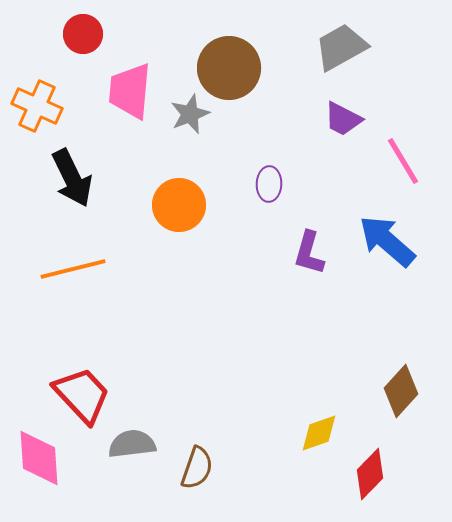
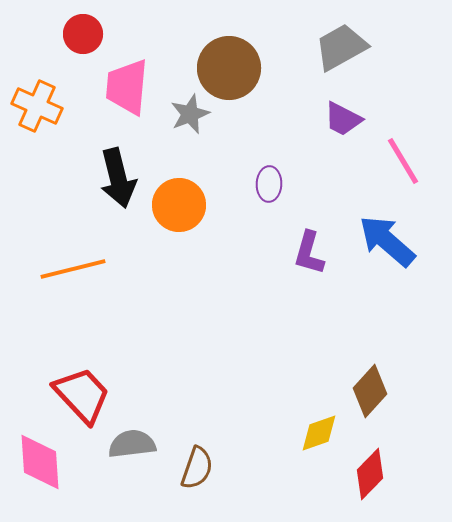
pink trapezoid: moved 3 px left, 4 px up
black arrow: moved 46 px right; rotated 12 degrees clockwise
brown diamond: moved 31 px left
pink diamond: moved 1 px right, 4 px down
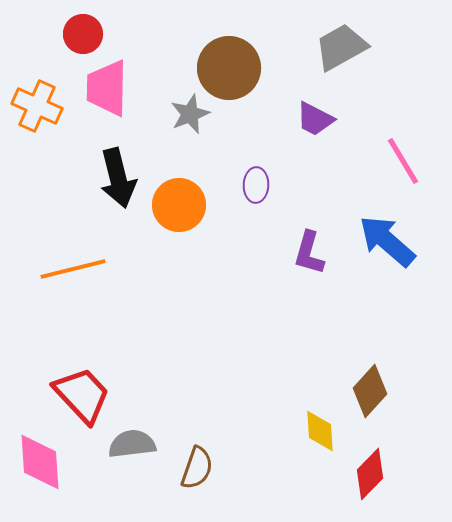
pink trapezoid: moved 20 px left, 1 px down; rotated 4 degrees counterclockwise
purple trapezoid: moved 28 px left
purple ellipse: moved 13 px left, 1 px down
yellow diamond: moved 1 px right, 2 px up; rotated 75 degrees counterclockwise
